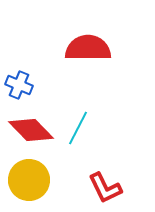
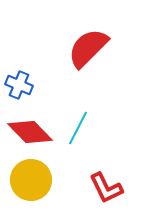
red semicircle: rotated 45 degrees counterclockwise
red diamond: moved 1 px left, 2 px down
yellow circle: moved 2 px right
red L-shape: moved 1 px right
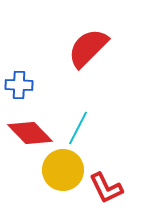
blue cross: rotated 20 degrees counterclockwise
red diamond: moved 1 px down
yellow circle: moved 32 px right, 10 px up
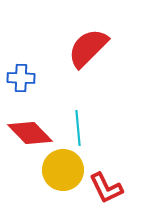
blue cross: moved 2 px right, 7 px up
cyan line: rotated 32 degrees counterclockwise
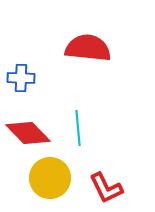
red semicircle: rotated 51 degrees clockwise
red diamond: moved 2 px left
yellow circle: moved 13 px left, 8 px down
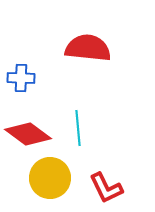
red diamond: moved 1 px down; rotated 9 degrees counterclockwise
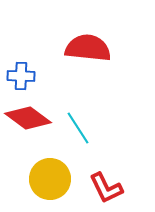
blue cross: moved 2 px up
cyan line: rotated 28 degrees counterclockwise
red diamond: moved 16 px up
yellow circle: moved 1 px down
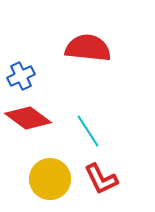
blue cross: rotated 28 degrees counterclockwise
cyan line: moved 10 px right, 3 px down
red L-shape: moved 5 px left, 9 px up
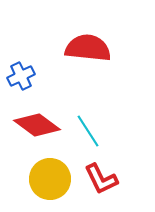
red diamond: moved 9 px right, 7 px down
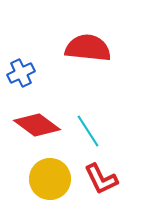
blue cross: moved 3 px up
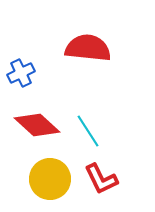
red diamond: rotated 6 degrees clockwise
